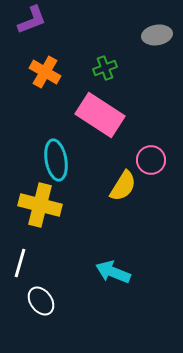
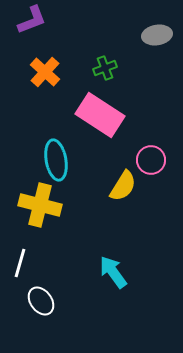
orange cross: rotated 12 degrees clockwise
cyan arrow: rotated 32 degrees clockwise
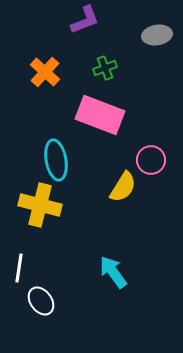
purple L-shape: moved 53 px right
pink rectangle: rotated 12 degrees counterclockwise
yellow semicircle: moved 1 px down
white line: moved 1 px left, 5 px down; rotated 8 degrees counterclockwise
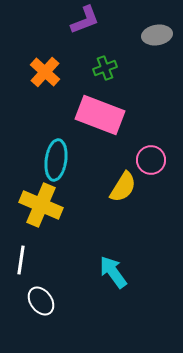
cyan ellipse: rotated 18 degrees clockwise
yellow cross: moved 1 px right; rotated 9 degrees clockwise
white line: moved 2 px right, 8 px up
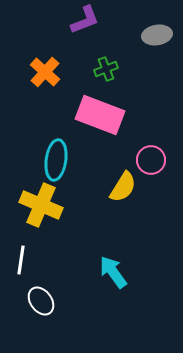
green cross: moved 1 px right, 1 px down
